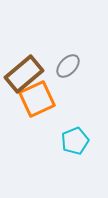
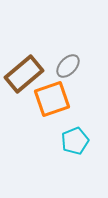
orange square: moved 15 px right; rotated 6 degrees clockwise
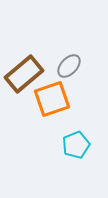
gray ellipse: moved 1 px right
cyan pentagon: moved 1 px right, 4 px down
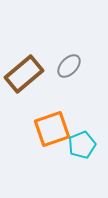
orange square: moved 30 px down
cyan pentagon: moved 6 px right
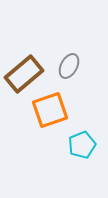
gray ellipse: rotated 15 degrees counterclockwise
orange square: moved 2 px left, 19 px up
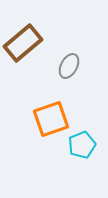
brown rectangle: moved 1 px left, 31 px up
orange square: moved 1 px right, 9 px down
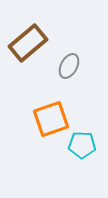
brown rectangle: moved 5 px right
cyan pentagon: rotated 24 degrees clockwise
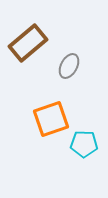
cyan pentagon: moved 2 px right, 1 px up
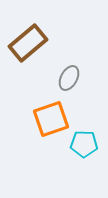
gray ellipse: moved 12 px down
